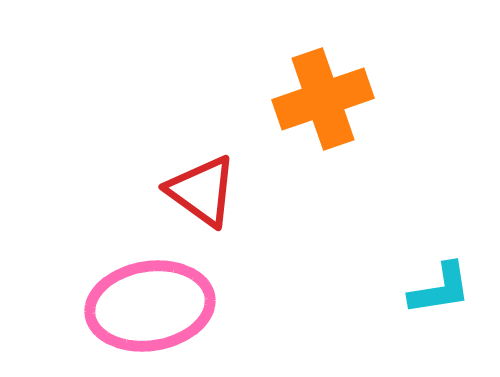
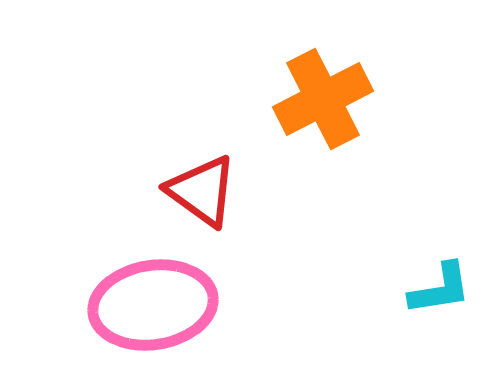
orange cross: rotated 8 degrees counterclockwise
pink ellipse: moved 3 px right, 1 px up
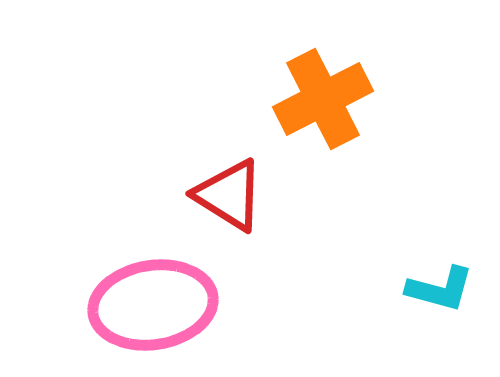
red triangle: moved 27 px right, 4 px down; rotated 4 degrees counterclockwise
cyan L-shape: rotated 24 degrees clockwise
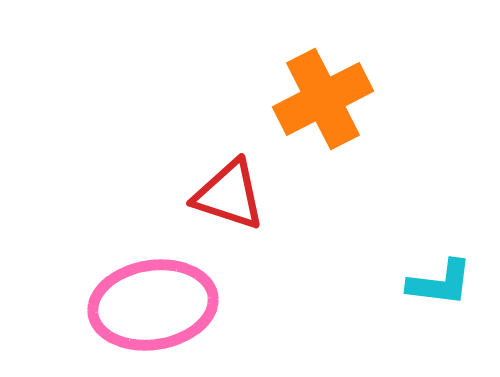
red triangle: rotated 14 degrees counterclockwise
cyan L-shape: moved 6 px up; rotated 8 degrees counterclockwise
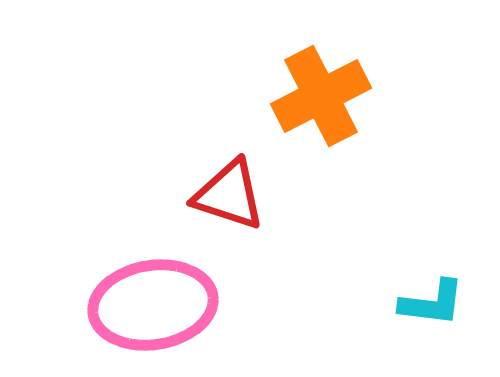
orange cross: moved 2 px left, 3 px up
cyan L-shape: moved 8 px left, 20 px down
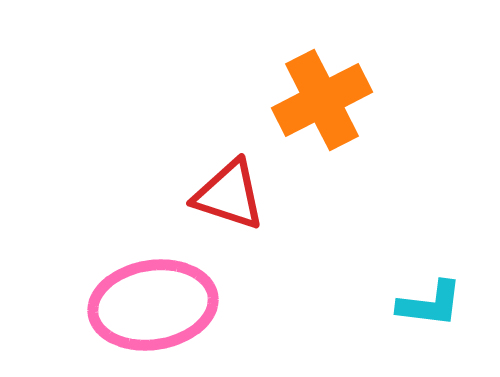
orange cross: moved 1 px right, 4 px down
cyan L-shape: moved 2 px left, 1 px down
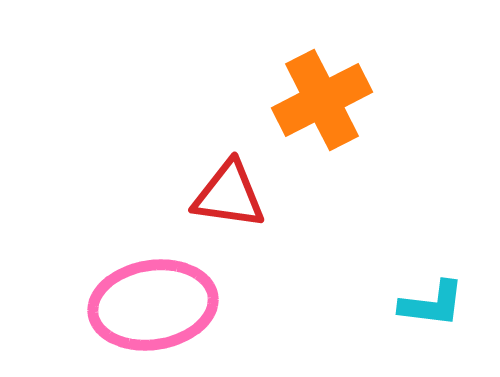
red triangle: rotated 10 degrees counterclockwise
cyan L-shape: moved 2 px right
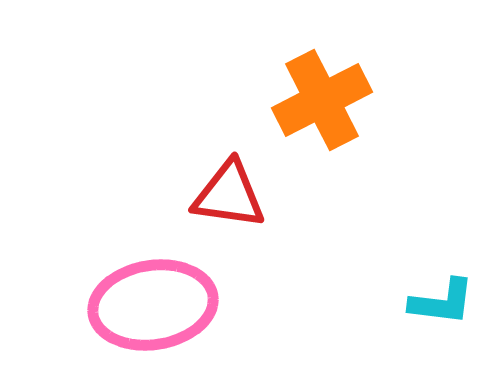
cyan L-shape: moved 10 px right, 2 px up
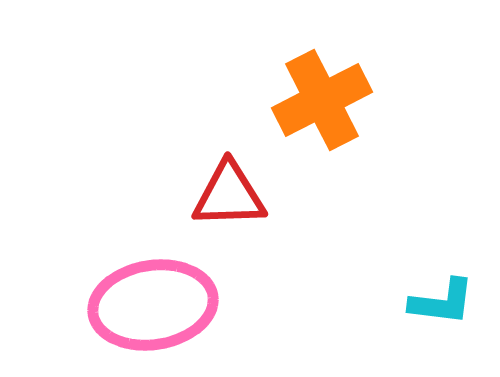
red triangle: rotated 10 degrees counterclockwise
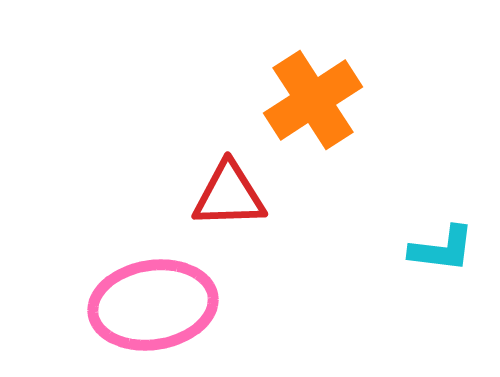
orange cross: moved 9 px left; rotated 6 degrees counterclockwise
cyan L-shape: moved 53 px up
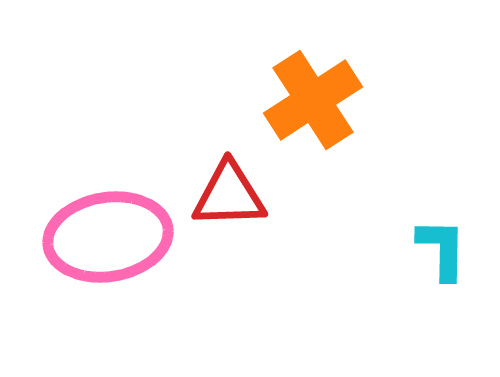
cyan L-shape: rotated 96 degrees counterclockwise
pink ellipse: moved 45 px left, 68 px up
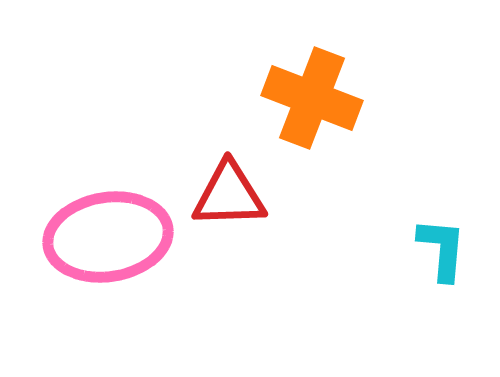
orange cross: moved 1 px left, 2 px up; rotated 36 degrees counterclockwise
cyan L-shape: rotated 4 degrees clockwise
